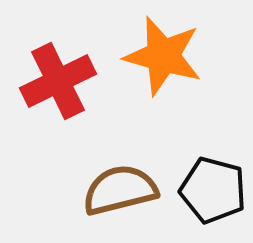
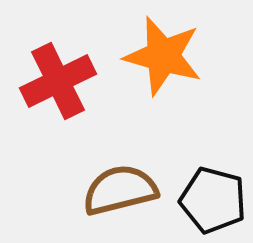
black pentagon: moved 10 px down
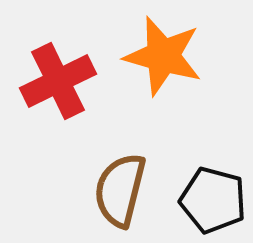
brown semicircle: rotated 62 degrees counterclockwise
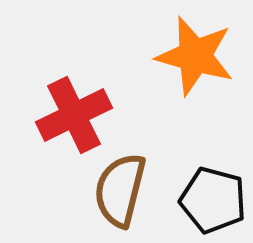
orange star: moved 32 px right
red cross: moved 16 px right, 34 px down
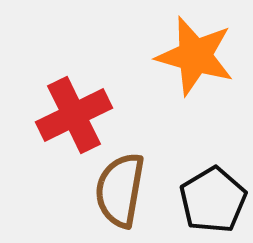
brown semicircle: rotated 4 degrees counterclockwise
black pentagon: rotated 26 degrees clockwise
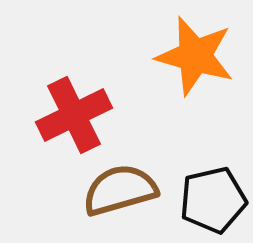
brown semicircle: rotated 64 degrees clockwise
black pentagon: rotated 18 degrees clockwise
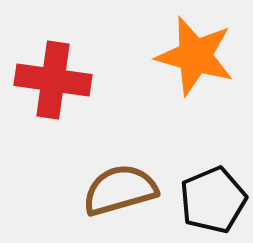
red cross: moved 21 px left, 35 px up; rotated 34 degrees clockwise
black pentagon: rotated 10 degrees counterclockwise
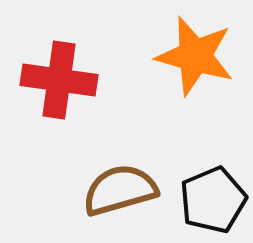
red cross: moved 6 px right
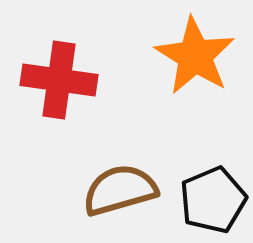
orange star: rotated 16 degrees clockwise
